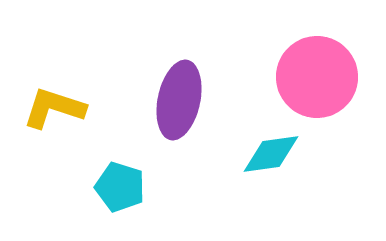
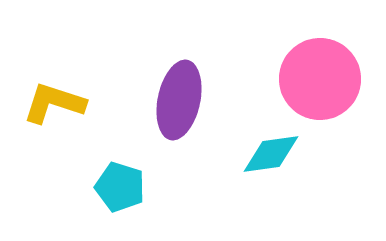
pink circle: moved 3 px right, 2 px down
yellow L-shape: moved 5 px up
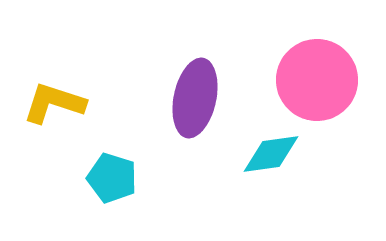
pink circle: moved 3 px left, 1 px down
purple ellipse: moved 16 px right, 2 px up
cyan pentagon: moved 8 px left, 9 px up
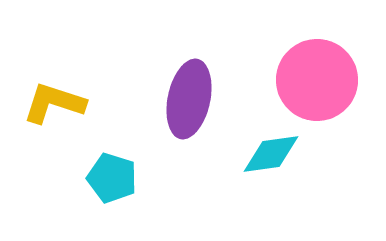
purple ellipse: moved 6 px left, 1 px down
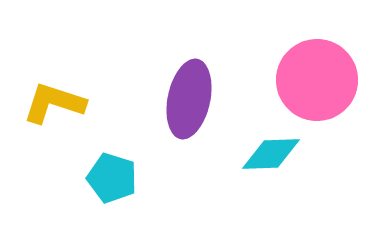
cyan diamond: rotated 6 degrees clockwise
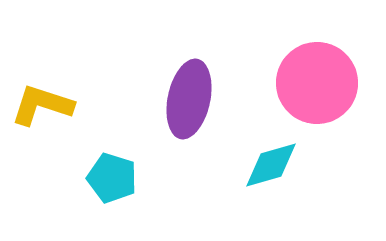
pink circle: moved 3 px down
yellow L-shape: moved 12 px left, 2 px down
cyan diamond: moved 11 px down; rotated 14 degrees counterclockwise
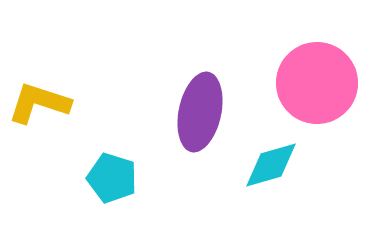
purple ellipse: moved 11 px right, 13 px down
yellow L-shape: moved 3 px left, 2 px up
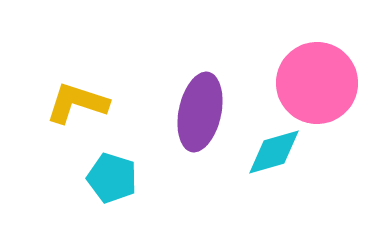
yellow L-shape: moved 38 px right
cyan diamond: moved 3 px right, 13 px up
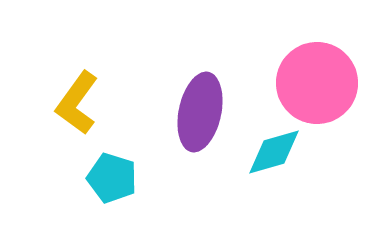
yellow L-shape: rotated 72 degrees counterclockwise
